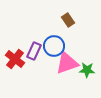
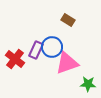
brown rectangle: rotated 24 degrees counterclockwise
blue circle: moved 2 px left, 1 px down
purple rectangle: moved 2 px right, 1 px up
green star: moved 1 px right, 14 px down
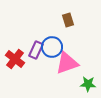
brown rectangle: rotated 40 degrees clockwise
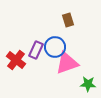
blue circle: moved 3 px right
red cross: moved 1 px right, 1 px down
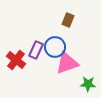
brown rectangle: rotated 40 degrees clockwise
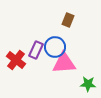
pink triangle: moved 3 px left; rotated 15 degrees clockwise
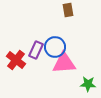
brown rectangle: moved 10 px up; rotated 32 degrees counterclockwise
